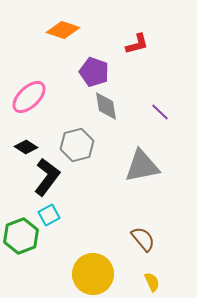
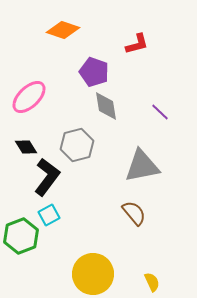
black diamond: rotated 25 degrees clockwise
brown semicircle: moved 9 px left, 26 px up
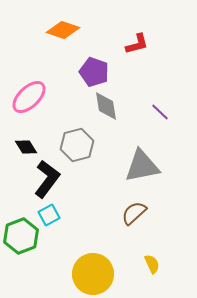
black L-shape: moved 2 px down
brown semicircle: rotated 92 degrees counterclockwise
yellow semicircle: moved 18 px up
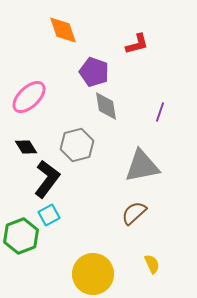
orange diamond: rotated 52 degrees clockwise
purple line: rotated 66 degrees clockwise
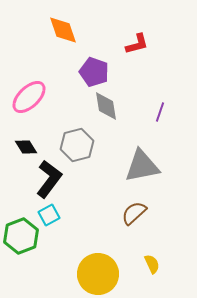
black L-shape: moved 2 px right
yellow circle: moved 5 px right
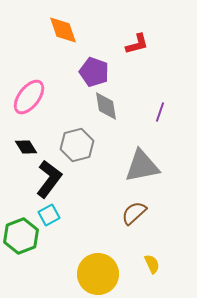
pink ellipse: rotated 9 degrees counterclockwise
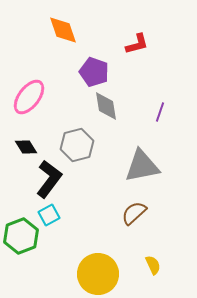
yellow semicircle: moved 1 px right, 1 px down
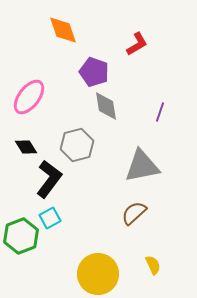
red L-shape: rotated 15 degrees counterclockwise
cyan square: moved 1 px right, 3 px down
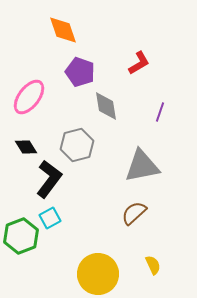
red L-shape: moved 2 px right, 19 px down
purple pentagon: moved 14 px left
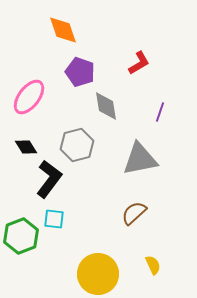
gray triangle: moved 2 px left, 7 px up
cyan square: moved 4 px right, 1 px down; rotated 35 degrees clockwise
